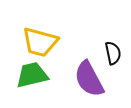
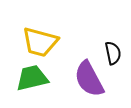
green trapezoid: moved 3 px down
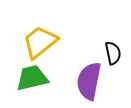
yellow trapezoid: rotated 126 degrees clockwise
purple semicircle: moved 2 px down; rotated 39 degrees clockwise
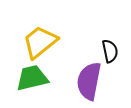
black semicircle: moved 3 px left, 2 px up
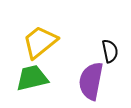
purple semicircle: moved 2 px right
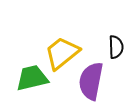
yellow trapezoid: moved 22 px right, 11 px down
black semicircle: moved 6 px right, 4 px up; rotated 10 degrees clockwise
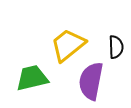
yellow trapezoid: moved 6 px right, 8 px up
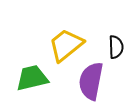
yellow trapezoid: moved 2 px left
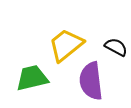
black semicircle: rotated 60 degrees counterclockwise
purple semicircle: rotated 18 degrees counterclockwise
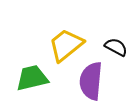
purple semicircle: rotated 12 degrees clockwise
